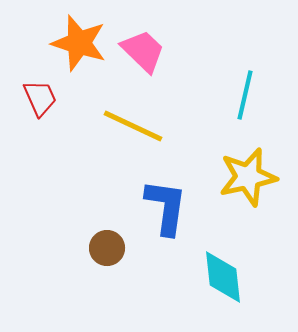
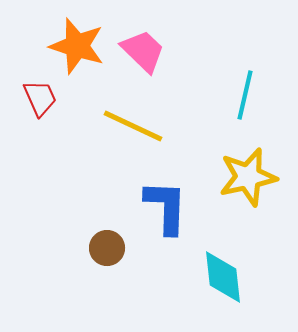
orange star: moved 2 px left, 3 px down
blue L-shape: rotated 6 degrees counterclockwise
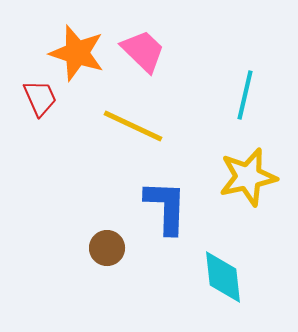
orange star: moved 7 px down
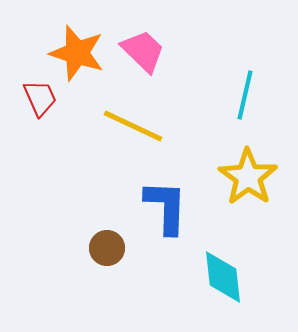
yellow star: rotated 24 degrees counterclockwise
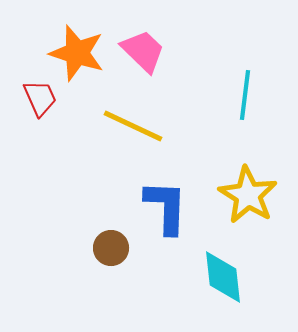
cyan line: rotated 6 degrees counterclockwise
yellow star: moved 18 px down; rotated 4 degrees counterclockwise
brown circle: moved 4 px right
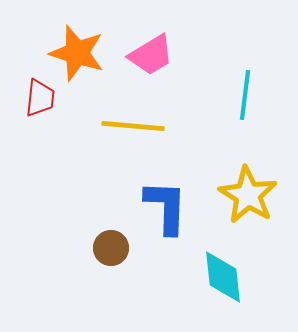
pink trapezoid: moved 8 px right, 4 px down; rotated 105 degrees clockwise
red trapezoid: rotated 30 degrees clockwise
yellow line: rotated 20 degrees counterclockwise
